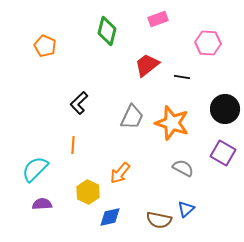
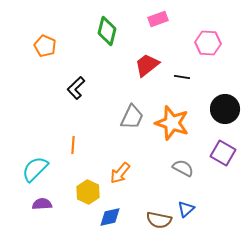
black L-shape: moved 3 px left, 15 px up
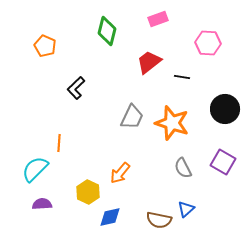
red trapezoid: moved 2 px right, 3 px up
orange line: moved 14 px left, 2 px up
purple square: moved 9 px down
gray semicircle: rotated 145 degrees counterclockwise
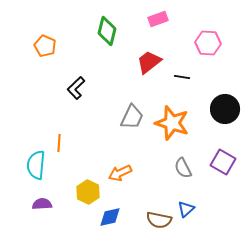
cyan semicircle: moved 1 px right, 4 px up; rotated 40 degrees counterclockwise
orange arrow: rotated 25 degrees clockwise
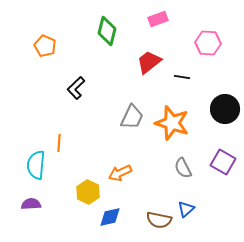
purple semicircle: moved 11 px left
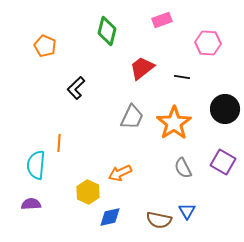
pink rectangle: moved 4 px right, 1 px down
red trapezoid: moved 7 px left, 6 px down
orange star: moved 2 px right; rotated 20 degrees clockwise
blue triangle: moved 1 px right, 2 px down; rotated 18 degrees counterclockwise
